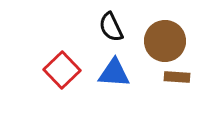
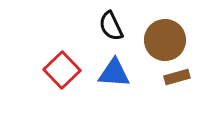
black semicircle: moved 1 px up
brown circle: moved 1 px up
brown rectangle: rotated 20 degrees counterclockwise
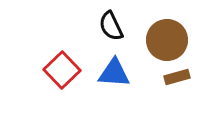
brown circle: moved 2 px right
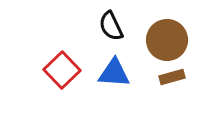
brown rectangle: moved 5 px left
